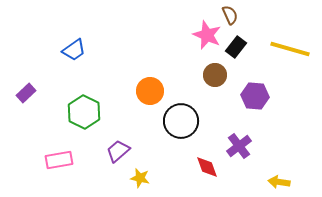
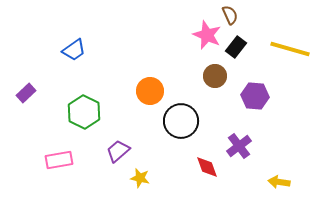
brown circle: moved 1 px down
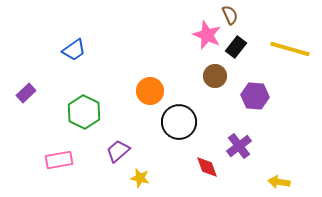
black circle: moved 2 px left, 1 px down
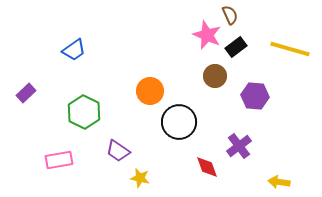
black rectangle: rotated 15 degrees clockwise
purple trapezoid: rotated 105 degrees counterclockwise
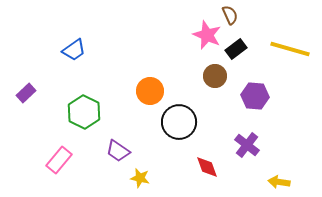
black rectangle: moved 2 px down
purple cross: moved 8 px right, 1 px up; rotated 15 degrees counterclockwise
pink rectangle: rotated 40 degrees counterclockwise
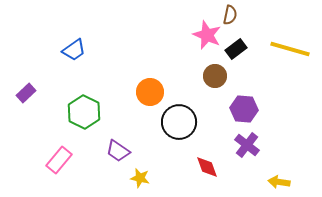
brown semicircle: rotated 36 degrees clockwise
orange circle: moved 1 px down
purple hexagon: moved 11 px left, 13 px down
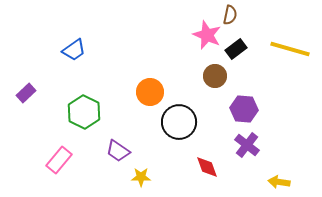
yellow star: moved 1 px right, 1 px up; rotated 12 degrees counterclockwise
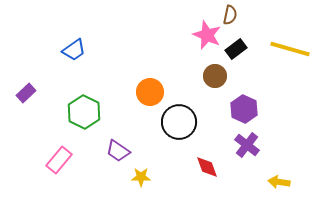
purple hexagon: rotated 20 degrees clockwise
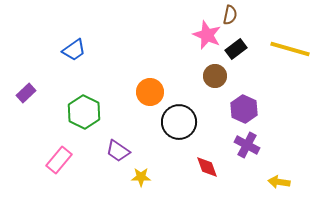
purple cross: rotated 10 degrees counterclockwise
